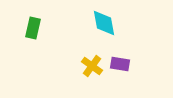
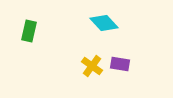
cyan diamond: rotated 32 degrees counterclockwise
green rectangle: moved 4 px left, 3 px down
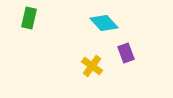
green rectangle: moved 13 px up
purple rectangle: moved 6 px right, 11 px up; rotated 60 degrees clockwise
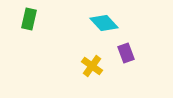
green rectangle: moved 1 px down
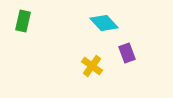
green rectangle: moved 6 px left, 2 px down
purple rectangle: moved 1 px right
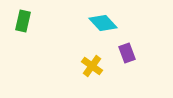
cyan diamond: moved 1 px left
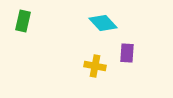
purple rectangle: rotated 24 degrees clockwise
yellow cross: moved 3 px right; rotated 25 degrees counterclockwise
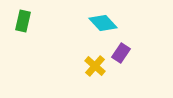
purple rectangle: moved 6 px left; rotated 30 degrees clockwise
yellow cross: rotated 30 degrees clockwise
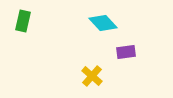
purple rectangle: moved 5 px right, 1 px up; rotated 48 degrees clockwise
yellow cross: moved 3 px left, 10 px down
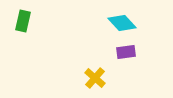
cyan diamond: moved 19 px right
yellow cross: moved 3 px right, 2 px down
